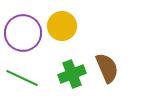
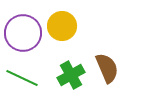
green cross: moved 1 px left, 1 px down; rotated 8 degrees counterclockwise
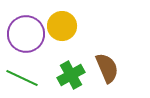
purple circle: moved 3 px right, 1 px down
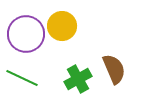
brown semicircle: moved 7 px right, 1 px down
green cross: moved 7 px right, 4 px down
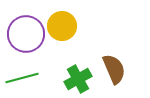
green line: rotated 40 degrees counterclockwise
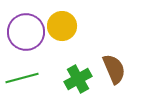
purple circle: moved 2 px up
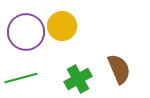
brown semicircle: moved 5 px right
green line: moved 1 px left
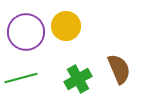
yellow circle: moved 4 px right
